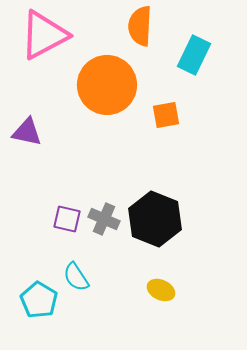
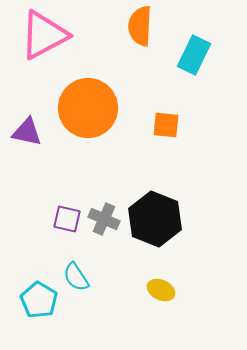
orange circle: moved 19 px left, 23 px down
orange square: moved 10 px down; rotated 16 degrees clockwise
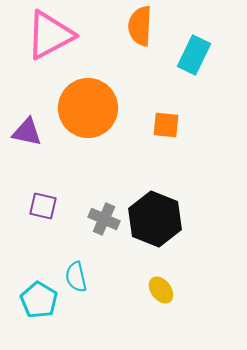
pink triangle: moved 6 px right
purple square: moved 24 px left, 13 px up
cyan semicircle: rotated 20 degrees clockwise
yellow ellipse: rotated 28 degrees clockwise
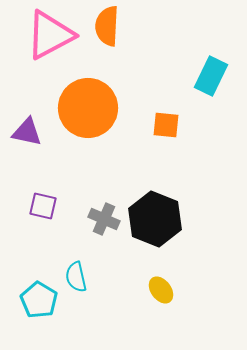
orange semicircle: moved 33 px left
cyan rectangle: moved 17 px right, 21 px down
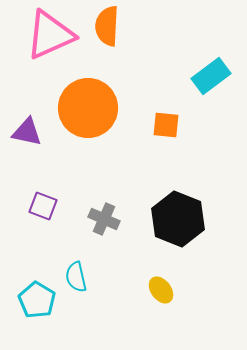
pink triangle: rotated 4 degrees clockwise
cyan rectangle: rotated 27 degrees clockwise
purple square: rotated 8 degrees clockwise
black hexagon: moved 23 px right
cyan pentagon: moved 2 px left
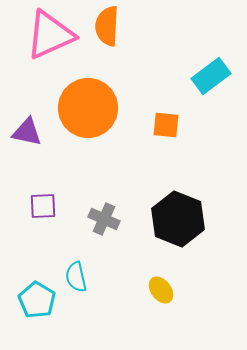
purple square: rotated 24 degrees counterclockwise
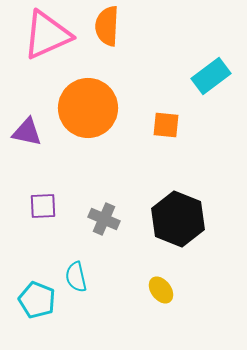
pink triangle: moved 3 px left
cyan pentagon: rotated 9 degrees counterclockwise
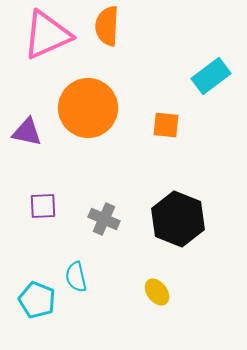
yellow ellipse: moved 4 px left, 2 px down
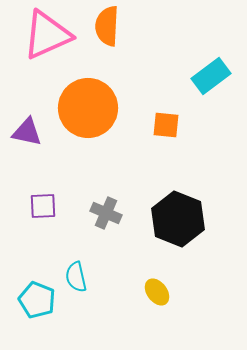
gray cross: moved 2 px right, 6 px up
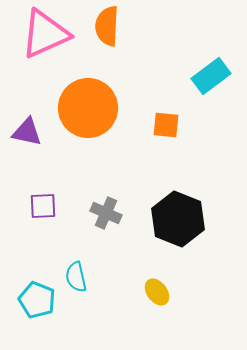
pink triangle: moved 2 px left, 1 px up
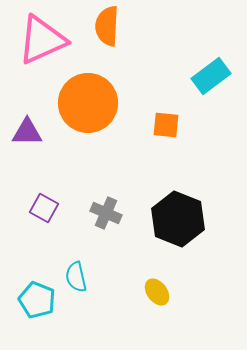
pink triangle: moved 3 px left, 6 px down
orange circle: moved 5 px up
purple triangle: rotated 12 degrees counterclockwise
purple square: moved 1 px right, 2 px down; rotated 32 degrees clockwise
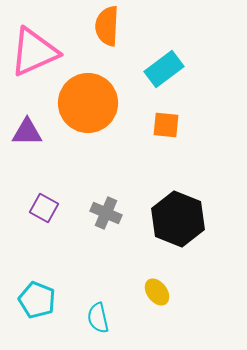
pink triangle: moved 8 px left, 12 px down
cyan rectangle: moved 47 px left, 7 px up
cyan semicircle: moved 22 px right, 41 px down
